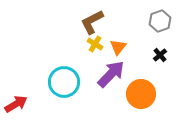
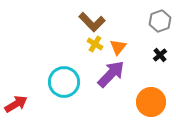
brown L-shape: rotated 108 degrees counterclockwise
orange circle: moved 10 px right, 8 px down
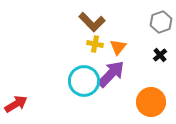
gray hexagon: moved 1 px right, 1 px down
yellow cross: rotated 21 degrees counterclockwise
cyan circle: moved 20 px right, 1 px up
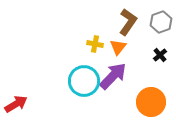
brown L-shape: moved 36 px right; rotated 100 degrees counterclockwise
purple arrow: moved 2 px right, 2 px down
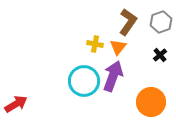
purple arrow: rotated 24 degrees counterclockwise
